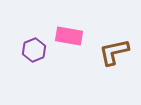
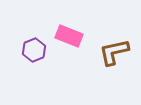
pink rectangle: rotated 12 degrees clockwise
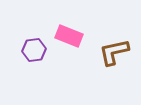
purple hexagon: rotated 15 degrees clockwise
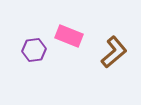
brown L-shape: rotated 152 degrees clockwise
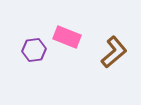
pink rectangle: moved 2 px left, 1 px down
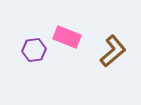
brown L-shape: moved 1 px left, 1 px up
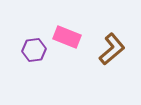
brown L-shape: moved 1 px left, 2 px up
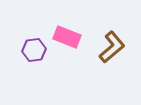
brown L-shape: moved 2 px up
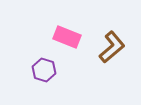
purple hexagon: moved 10 px right, 20 px down; rotated 25 degrees clockwise
